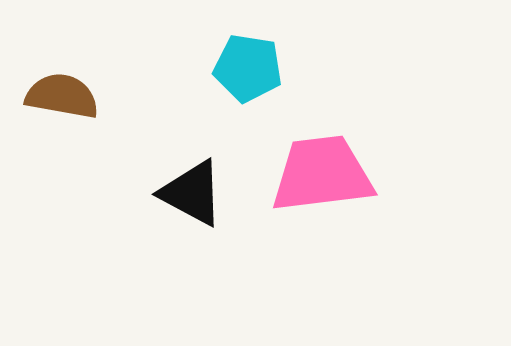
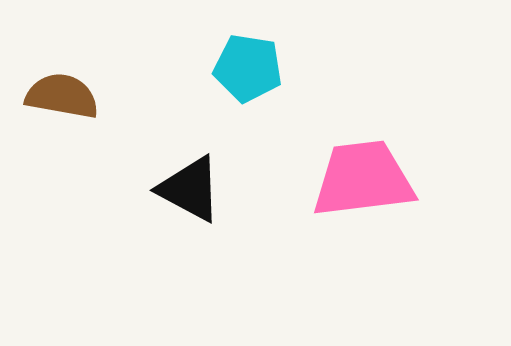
pink trapezoid: moved 41 px right, 5 px down
black triangle: moved 2 px left, 4 px up
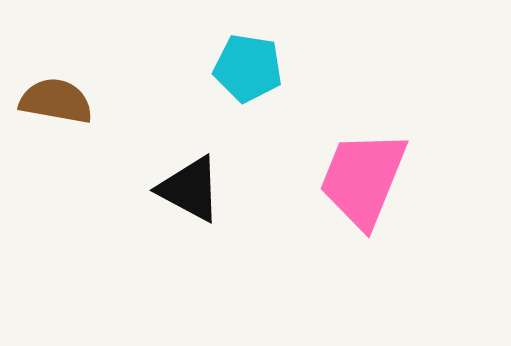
brown semicircle: moved 6 px left, 5 px down
pink trapezoid: rotated 61 degrees counterclockwise
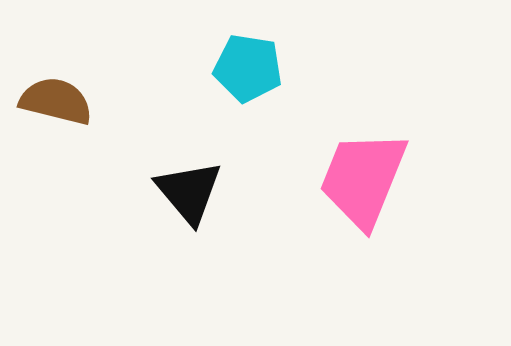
brown semicircle: rotated 4 degrees clockwise
black triangle: moved 1 px left, 3 px down; rotated 22 degrees clockwise
